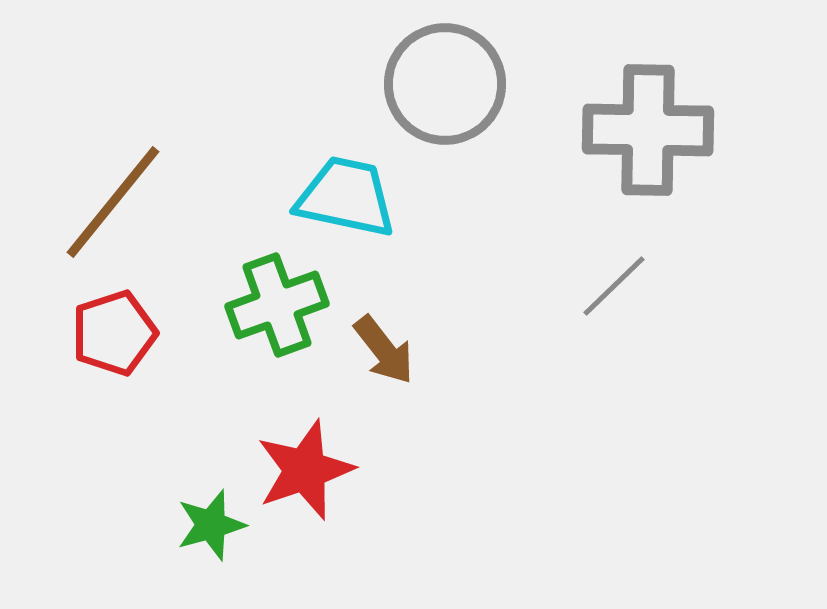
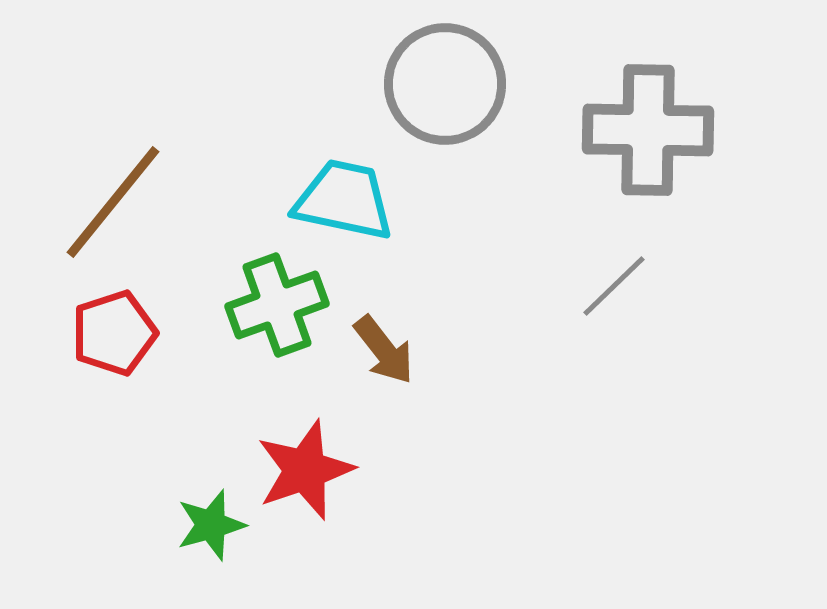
cyan trapezoid: moved 2 px left, 3 px down
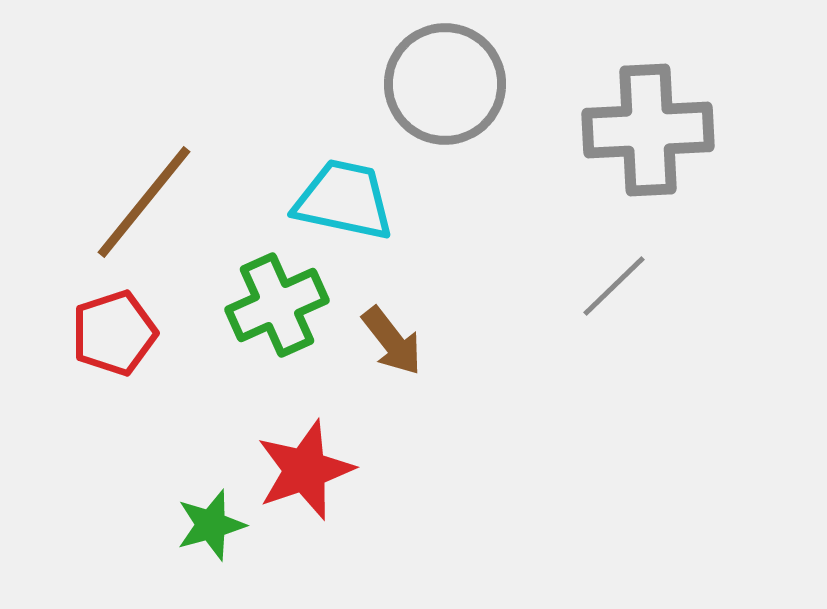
gray cross: rotated 4 degrees counterclockwise
brown line: moved 31 px right
green cross: rotated 4 degrees counterclockwise
brown arrow: moved 8 px right, 9 px up
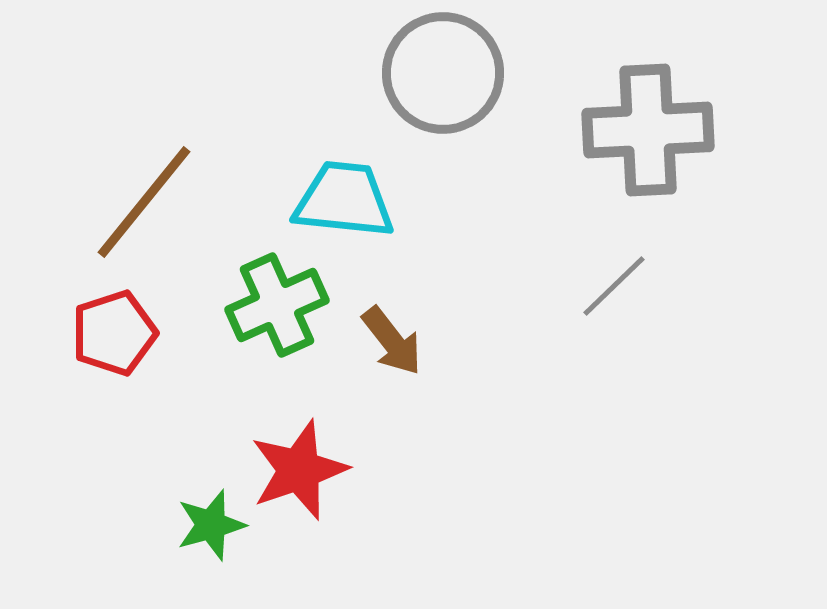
gray circle: moved 2 px left, 11 px up
cyan trapezoid: rotated 6 degrees counterclockwise
red star: moved 6 px left
